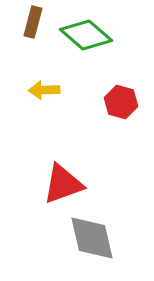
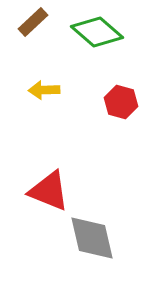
brown rectangle: rotated 32 degrees clockwise
green diamond: moved 11 px right, 3 px up
red triangle: moved 14 px left, 7 px down; rotated 42 degrees clockwise
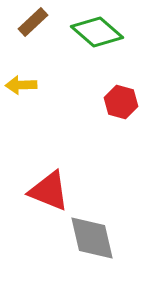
yellow arrow: moved 23 px left, 5 px up
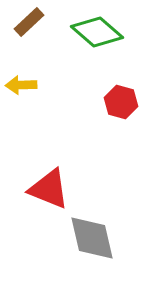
brown rectangle: moved 4 px left
red triangle: moved 2 px up
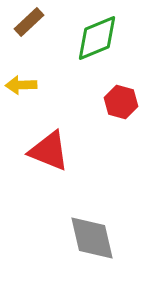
green diamond: moved 6 px down; rotated 63 degrees counterclockwise
red triangle: moved 38 px up
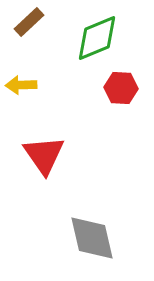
red hexagon: moved 14 px up; rotated 12 degrees counterclockwise
red triangle: moved 5 px left, 4 px down; rotated 33 degrees clockwise
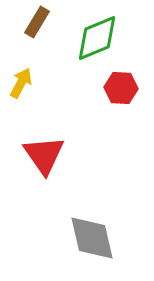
brown rectangle: moved 8 px right; rotated 16 degrees counterclockwise
yellow arrow: moved 2 px up; rotated 120 degrees clockwise
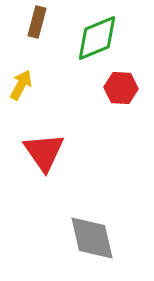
brown rectangle: rotated 16 degrees counterclockwise
yellow arrow: moved 2 px down
red triangle: moved 3 px up
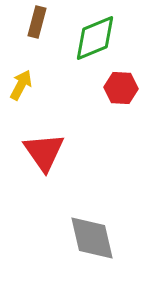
green diamond: moved 2 px left
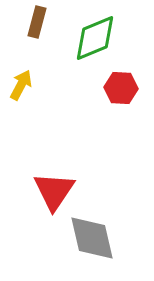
red triangle: moved 10 px right, 39 px down; rotated 9 degrees clockwise
